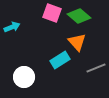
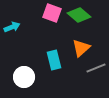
green diamond: moved 1 px up
orange triangle: moved 4 px right, 6 px down; rotated 30 degrees clockwise
cyan rectangle: moved 6 px left; rotated 72 degrees counterclockwise
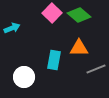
pink square: rotated 24 degrees clockwise
cyan arrow: moved 1 px down
orange triangle: moved 2 px left; rotated 42 degrees clockwise
cyan rectangle: rotated 24 degrees clockwise
gray line: moved 1 px down
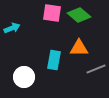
pink square: rotated 36 degrees counterclockwise
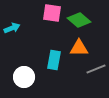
green diamond: moved 5 px down
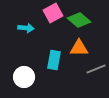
pink square: moved 1 px right; rotated 36 degrees counterclockwise
cyan arrow: moved 14 px right; rotated 28 degrees clockwise
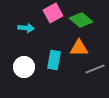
green diamond: moved 2 px right
gray line: moved 1 px left
white circle: moved 10 px up
